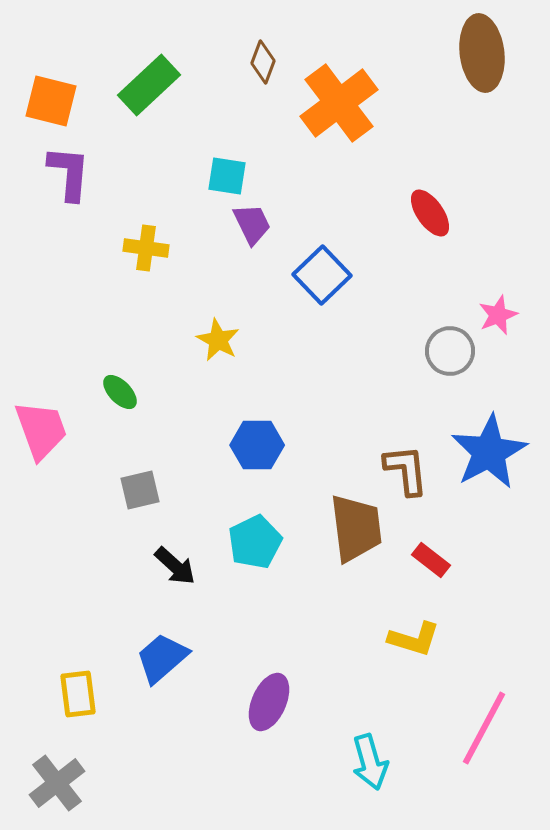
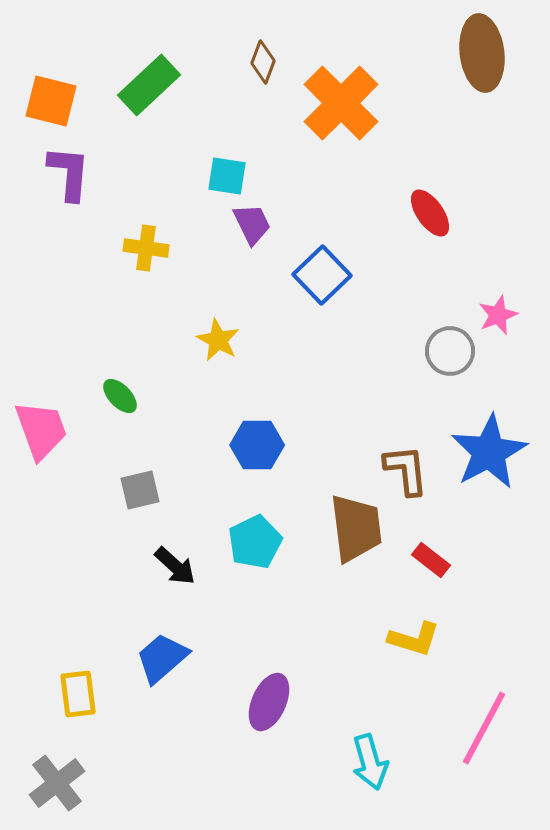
orange cross: moved 2 px right; rotated 8 degrees counterclockwise
green ellipse: moved 4 px down
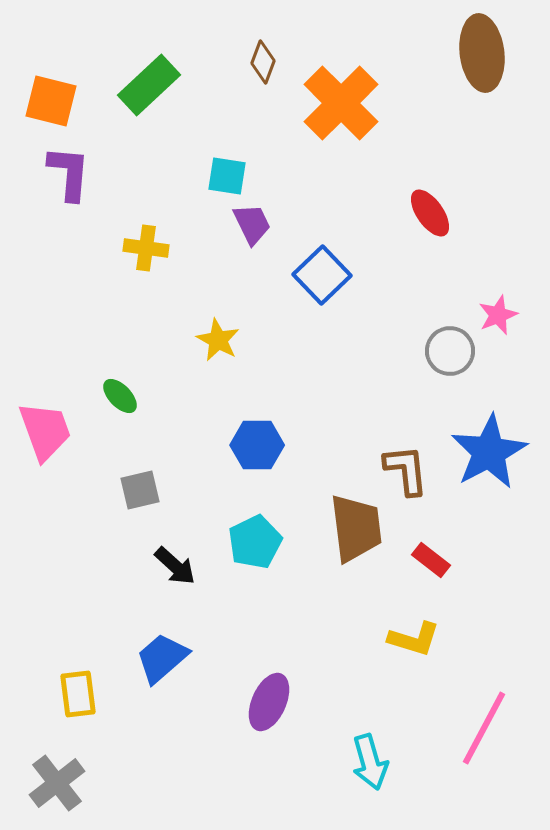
pink trapezoid: moved 4 px right, 1 px down
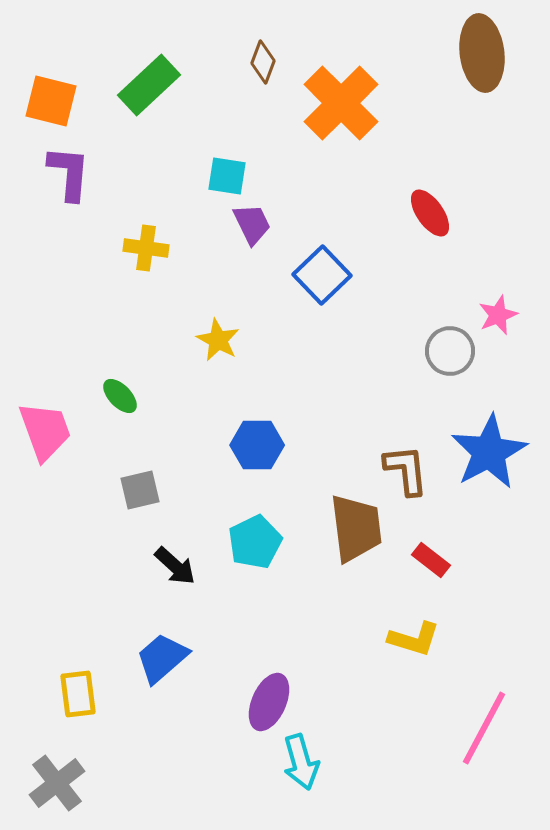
cyan arrow: moved 69 px left
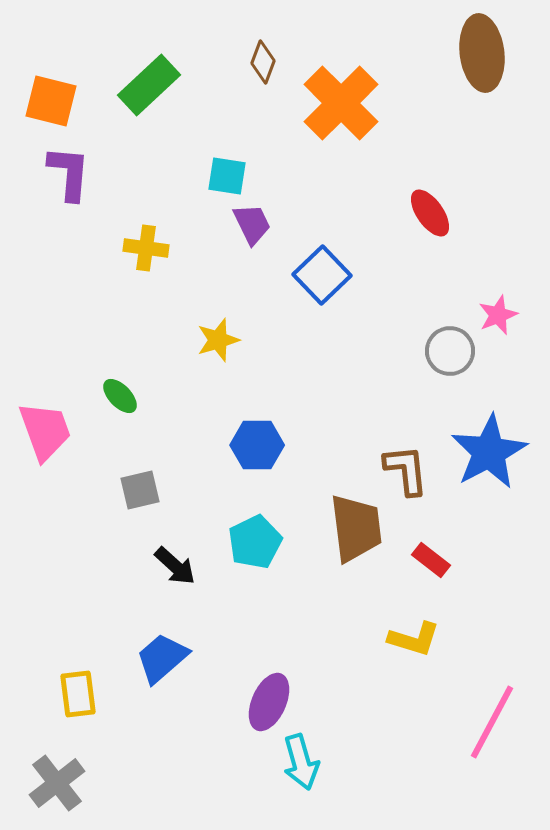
yellow star: rotated 27 degrees clockwise
pink line: moved 8 px right, 6 px up
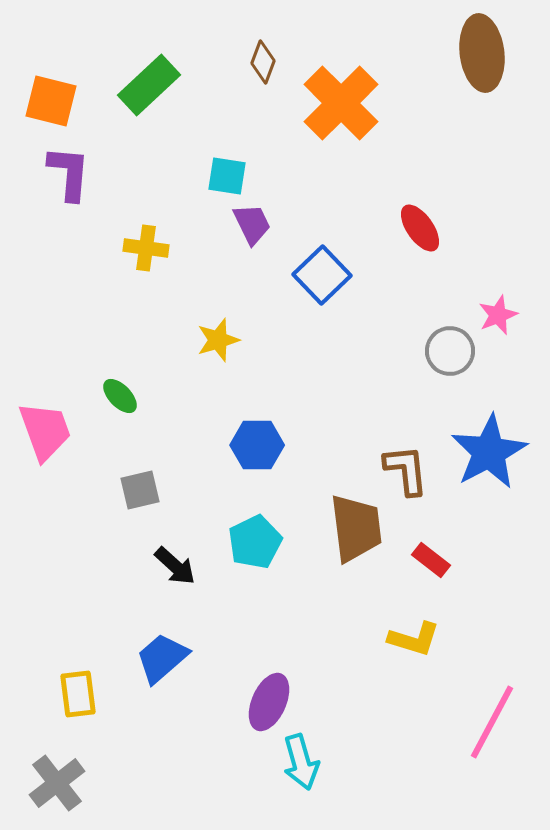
red ellipse: moved 10 px left, 15 px down
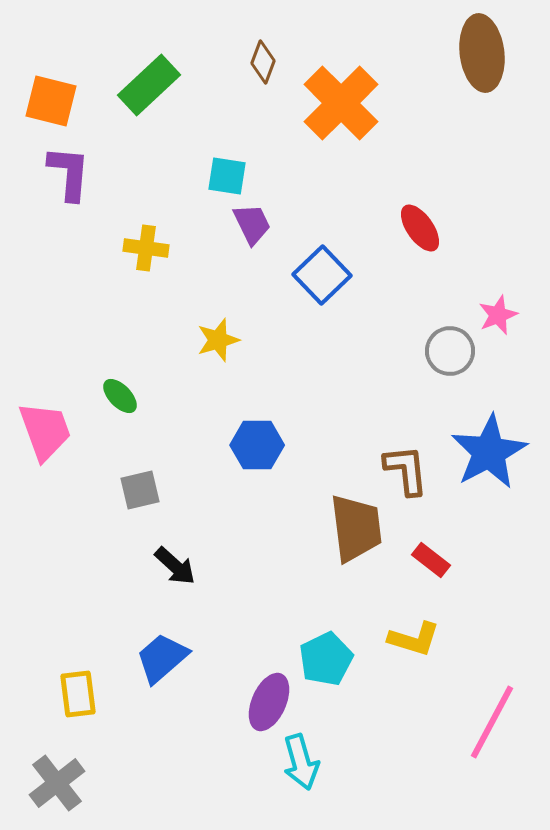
cyan pentagon: moved 71 px right, 117 px down
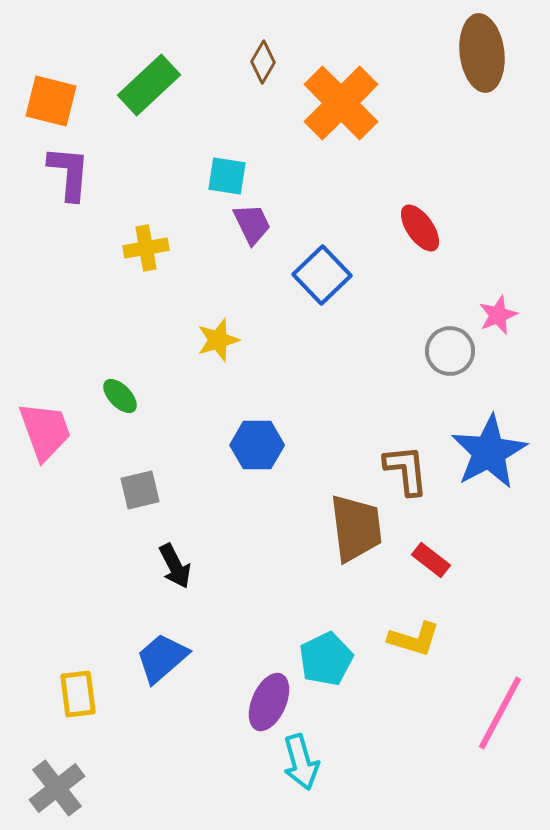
brown diamond: rotated 9 degrees clockwise
yellow cross: rotated 18 degrees counterclockwise
black arrow: rotated 21 degrees clockwise
pink line: moved 8 px right, 9 px up
gray cross: moved 5 px down
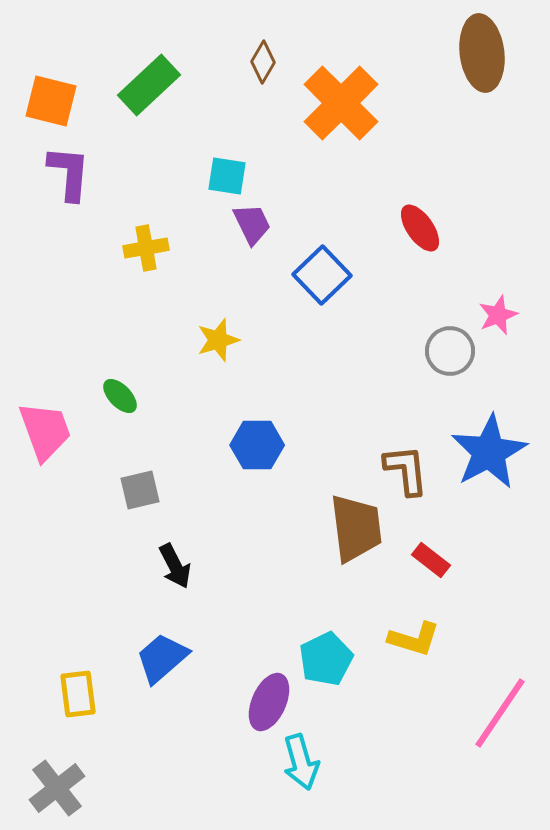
pink line: rotated 6 degrees clockwise
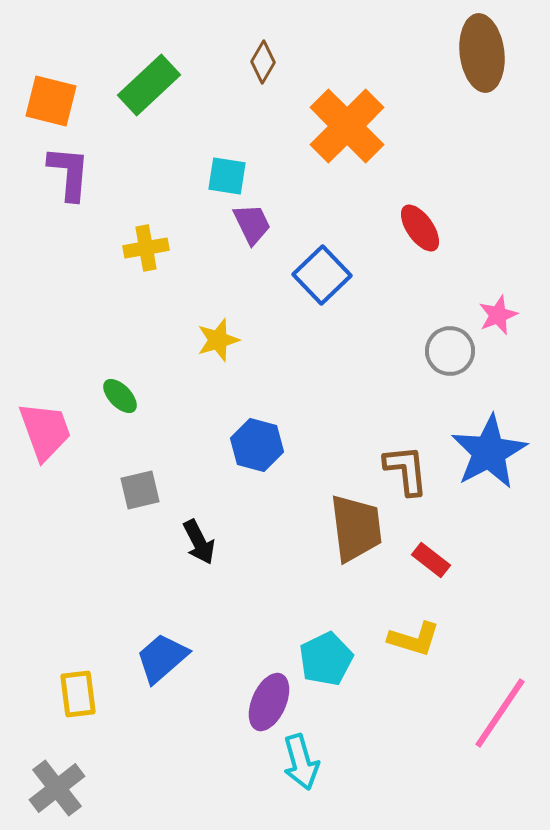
orange cross: moved 6 px right, 23 px down
blue hexagon: rotated 15 degrees clockwise
black arrow: moved 24 px right, 24 px up
